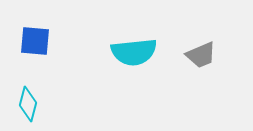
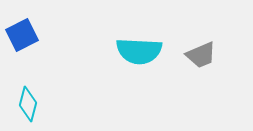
blue square: moved 13 px left, 6 px up; rotated 32 degrees counterclockwise
cyan semicircle: moved 5 px right, 1 px up; rotated 9 degrees clockwise
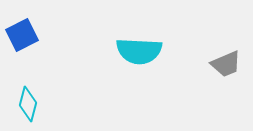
gray trapezoid: moved 25 px right, 9 px down
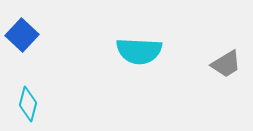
blue square: rotated 20 degrees counterclockwise
gray trapezoid: rotated 8 degrees counterclockwise
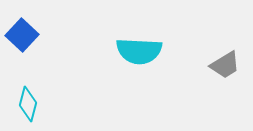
gray trapezoid: moved 1 px left, 1 px down
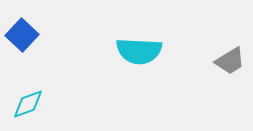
gray trapezoid: moved 5 px right, 4 px up
cyan diamond: rotated 56 degrees clockwise
